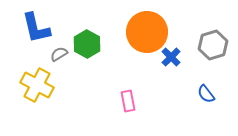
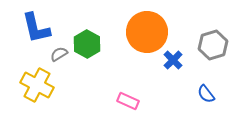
blue cross: moved 2 px right, 3 px down
pink rectangle: rotated 55 degrees counterclockwise
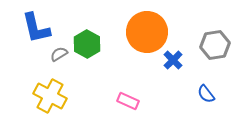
gray hexagon: moved 2 px right; rotated 8 degrees clockwise
yellow cross: moved 13 px right, 11 px down
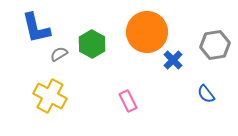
green hexagon: moved 5 px right
pink rectangle: rotated 40 degrees clockwise
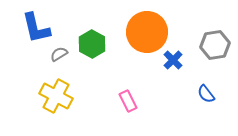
yellow cross: moved 6 px right
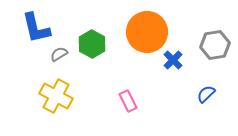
blue semicircle: rotated 84 degrees clockwise
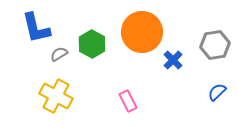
orange circle: moved 5 px left
blue semicircle: moved 11 px right, 2 px up
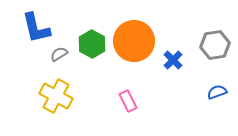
orange circle: moved 8 px left, 9 px down
blue semicircle: rotated 24 degrees clockwise
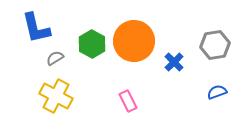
gray semicircle: moved 4 px left, 4 px down
blue cross: moved 1 px right, 2 px down
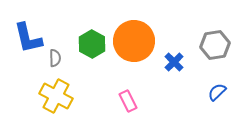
blue L-shape: moved 8 px left, 10 px down
gray semicircle: rotated 120 degrees clockwise
blue semicircle: rotated 24 degrees counterclockwise
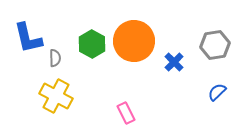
pink rectangle: moved 2 px left, 12 px down
